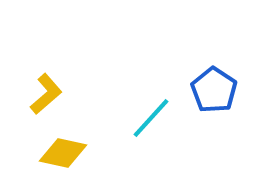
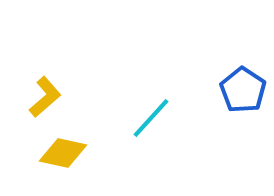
blue pentagon: moved 29 px right
yellow L-shape: moved 1 px left, 3 px down
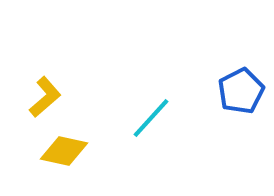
blue pentagon: moved 2 px left, 1 px down; rotated 12 degrees clockwise
yellow diamond: moved 1 px right, 2 px up
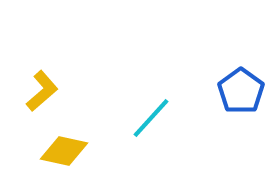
blue pentagon: rotated 9 degrees counterclockwise
yellow L-shape: moved 3 px left, 6 px up
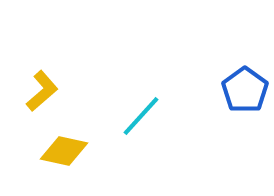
blue pentagon: moved 4 px right, 1 px up
cyan line: moved 10 px left, 2 px up
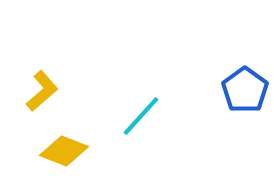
yellow diamond: rotated 9 degrees clockwise
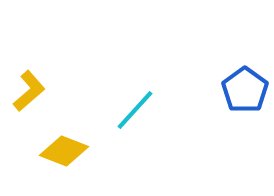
yellow L-shape: moved 13 px left
cyan line: moved 6 px left, 6 px up
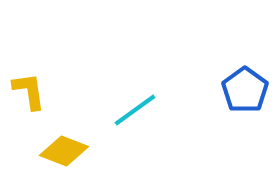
yellow L-shape: rotated 57 degrees counterclockwise
cyan line: rotated 12 degrees clockwise
